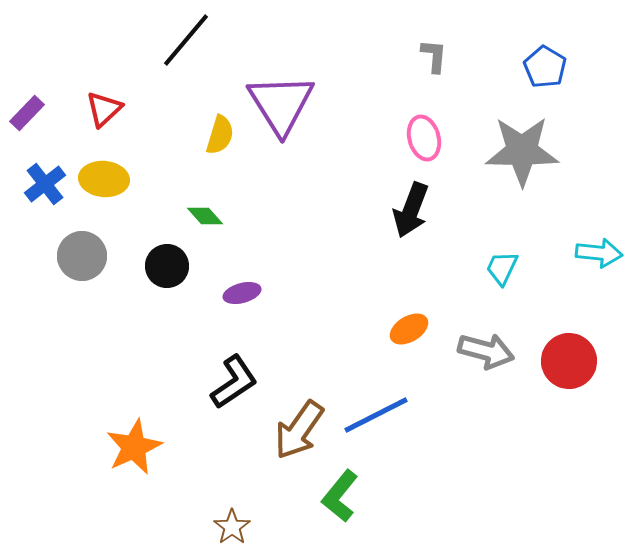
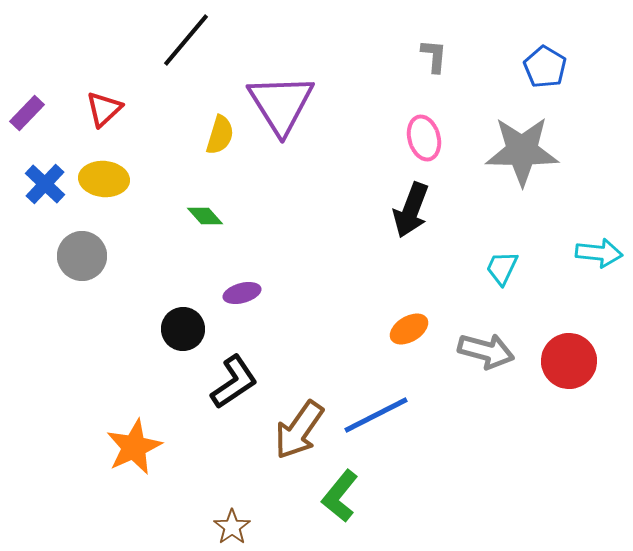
blue cross: rotated 9 degrees counterclockwise
black circle: moved 16 px right, 63 px down
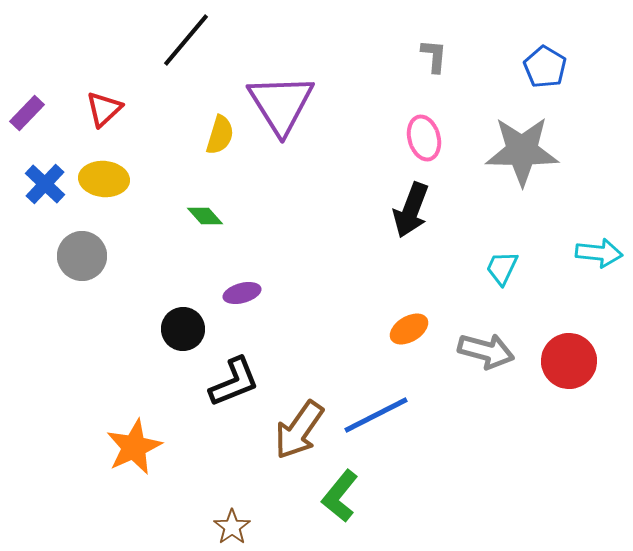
black L-shape: rotated 12 degrees clockwise
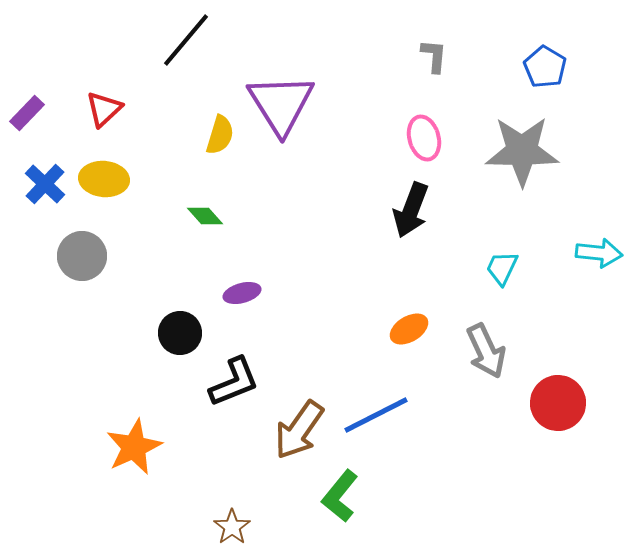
black circle: moved 3 px left, 4 px down
gray arrow: rotated 50 degrees clockwise
red circle: moved 11 px left, 42 px down
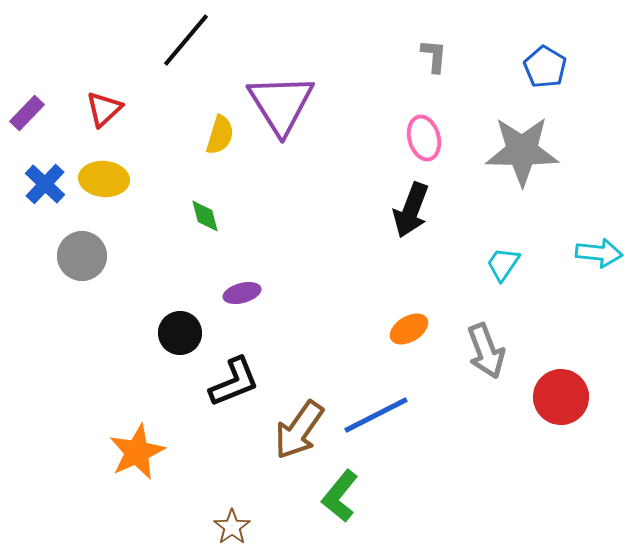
green diamond: rotated 27 degrees clockwise
cyan trapezoid: moved 1 px right, 4 px up; rotated 9 degrees clockwise
gray arrow: rotated 4 degrees clockwise
red circle: moved 3 px right, 6 px up
orange star: moved 3 px right, 5 px down
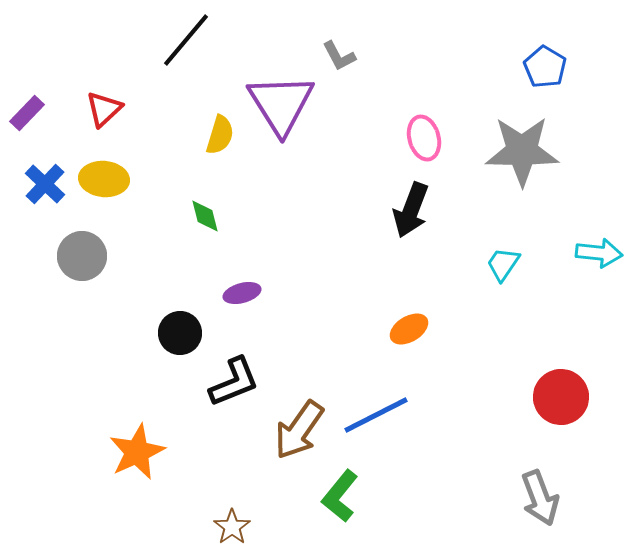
gray L-shape: moved 95 px left; rotated 147 degrees clockwise
gray arrow: moved 54 px right, 147 px down
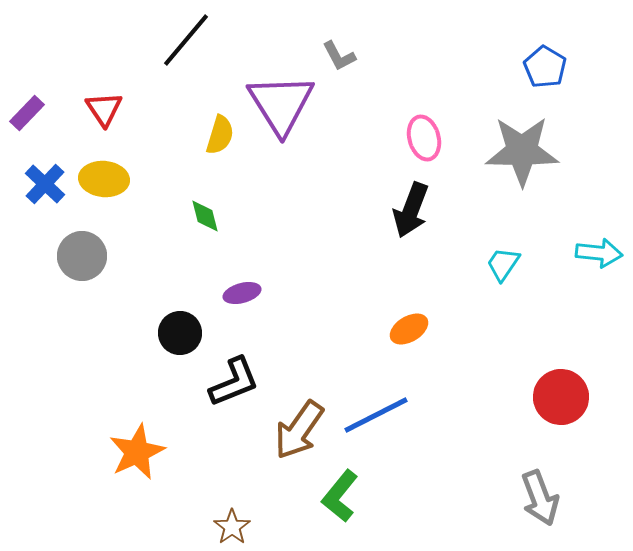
red triangle: rotated 21 degrees counterclockwise
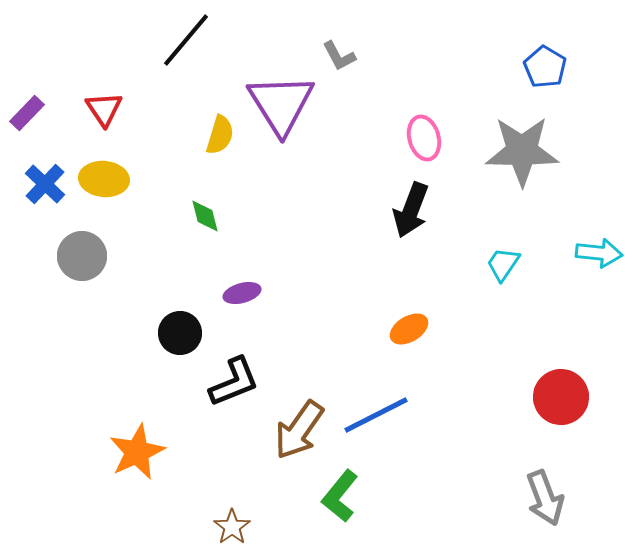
gray arrow: moved 5 px right
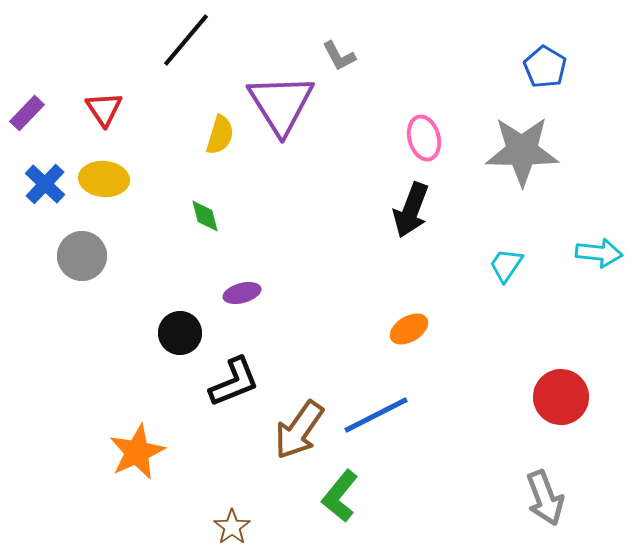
cyan trapezoid: moved 3 px right, 1 px down
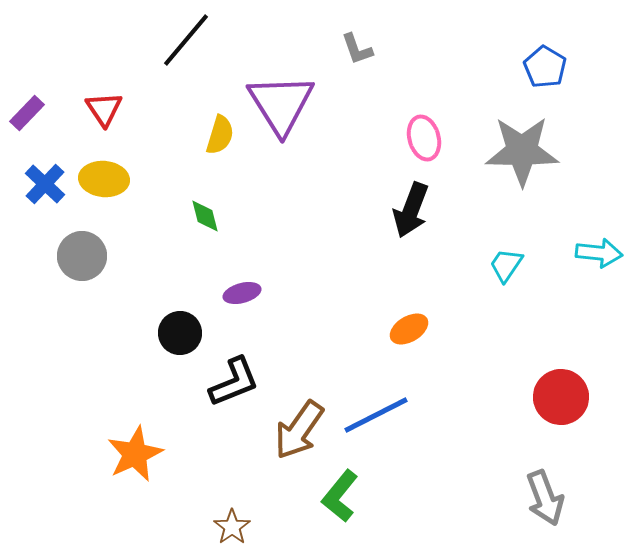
gray L-shape: moved 18 px right, 7 px up; rotated 9 degrees clockwise
orange star: moved 2 px left, 2 px down
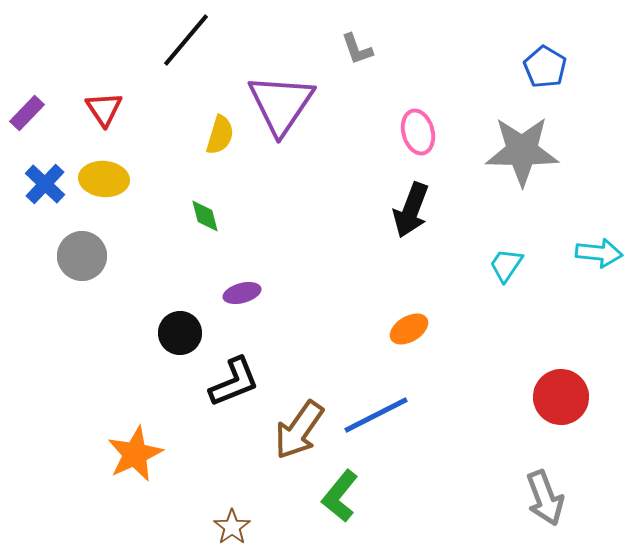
purple triangle: rotated 6 degrees clockwise
pink ellipse: moved 6 px left, 6 px up
